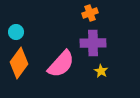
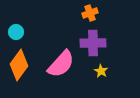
orange diamond: moved 2 px down
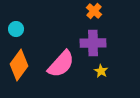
orange cross: moved 4 px right, 2 px up; rotated 28 degrees counterclockwise
cyan circle: moved 3 px up
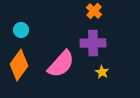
cyan circle: moved 5 px right, 1 px down
yellow star: moved 1 px right, 1 px down
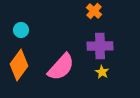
purple cross: moved 7 px right, 3 px down
pink semicircle: moved 3 px down
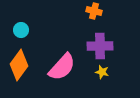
orange cross: rotated 28 degrees counterclockwise
pink semicircle: moved 1 px right
yellow star: rotated 16 degrees counterclockwise
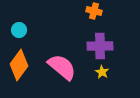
cyan circle: moved 2 px left
pink semicircle: rotated 92 degrees counterclockwise
yellow star: rotated 16 degrees clockwise
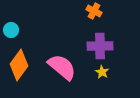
orange cross: rotated 14 degrees clockwise
cyan circle: moved 8 px left
